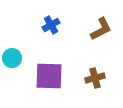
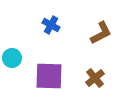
blue cross: rotated 30 degrees counterclockwise
brown L-shape: moved 4 px down
brown cross: rotated 24 degrees counterclockwise
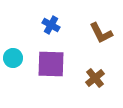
brown L-shape: rotated 90 degrees clockwise
cyan circle: moved 1 px right
purple square: moved 2 px right, 12 px up
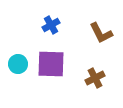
blue cross: rotated 30 degrees clockwise
cyan circle: moved 5 px right, 6 px down
brown cross: rotated 12 degrees clockwise
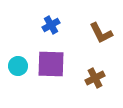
cyan circle: moved 2 px down
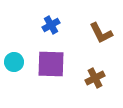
cyan circle: moved 4 px left, 4 px up
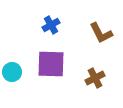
cyan circle: moved 2 px left, 10 px down
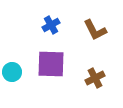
brown L-shape: moved 6 px left, 3 px up
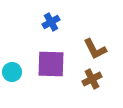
blue cross: moved 3 px up
brown L-shape: moved 19 px down
brown cross: moved 3 px left, 1 px down
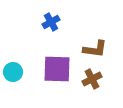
brown L-shape: rotated 55 degrees counterclockwise
purple square: moved 6 px right, 5 px down
cyan circle: moved 1 px right
